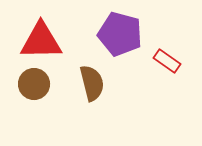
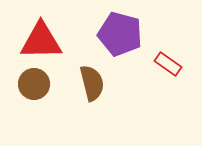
red rectangle: moved 1 px right, 3 px down
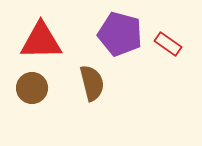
red rectangle: moved 20 px up
brown circle: moved 2 px left, 4 px down
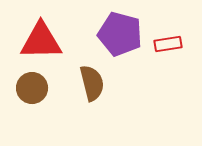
red rectangle: rotated 44 degrees counterclockwise
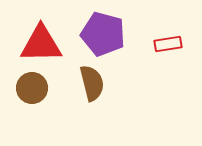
purple pentagon: moved 17 px left
red triangle: moved 3 px down
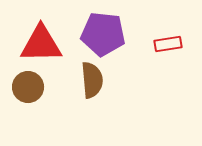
purple pentagon: rotated 9 degrees counterclockwise
brown semicircle: moved 3 px up; rotated 9 degrees clockwise
brown circle: moved 4 px left, 1 px up
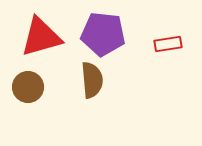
red triangle: moved 7 px up; rotated 15 degrees counterclockwise
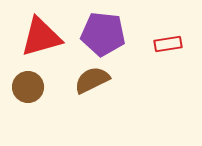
brown semicircle: rotated 111 degrees counterclockwise
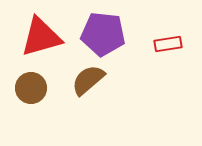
brown semicircle: moved 4 px left; rotated 15 degrees counterclockwise
brown circle: moved 3 px right, 1 px down
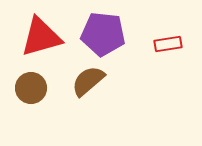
brown semicircle: moved 1 px down
